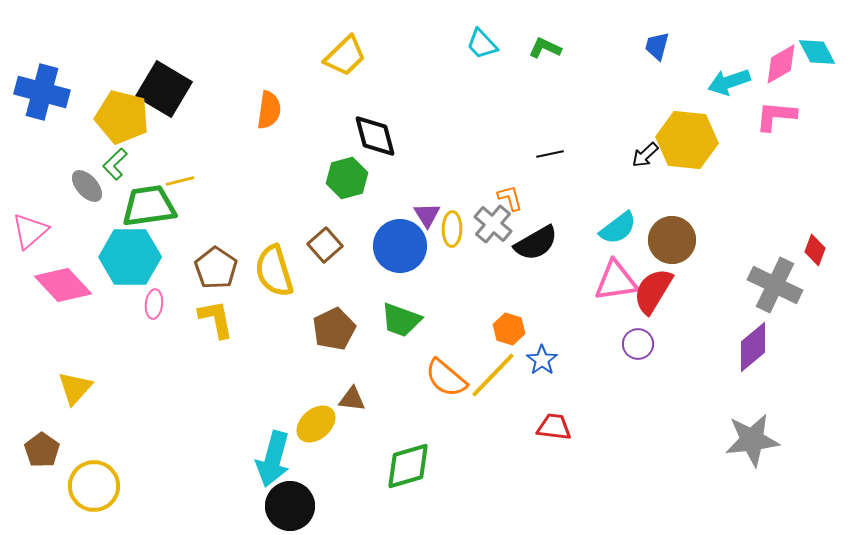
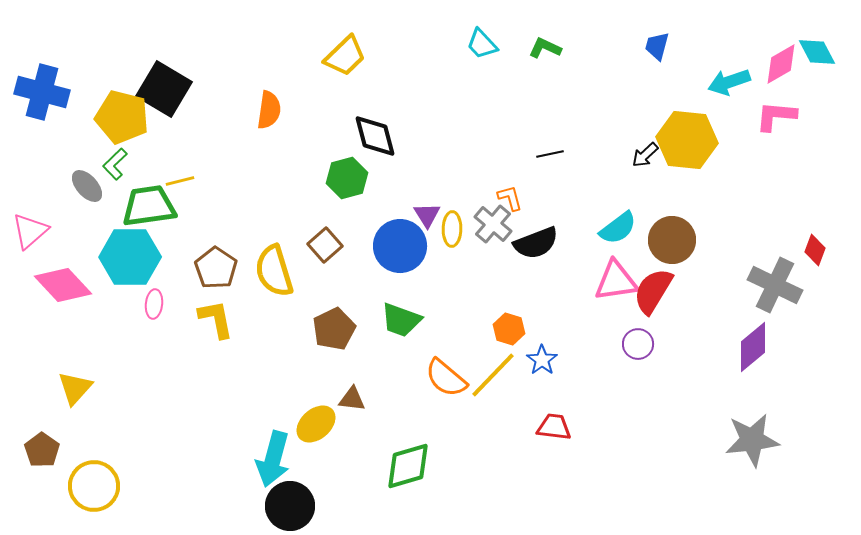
black semicircle at (536, 243): rotated 9 degrees clockwise
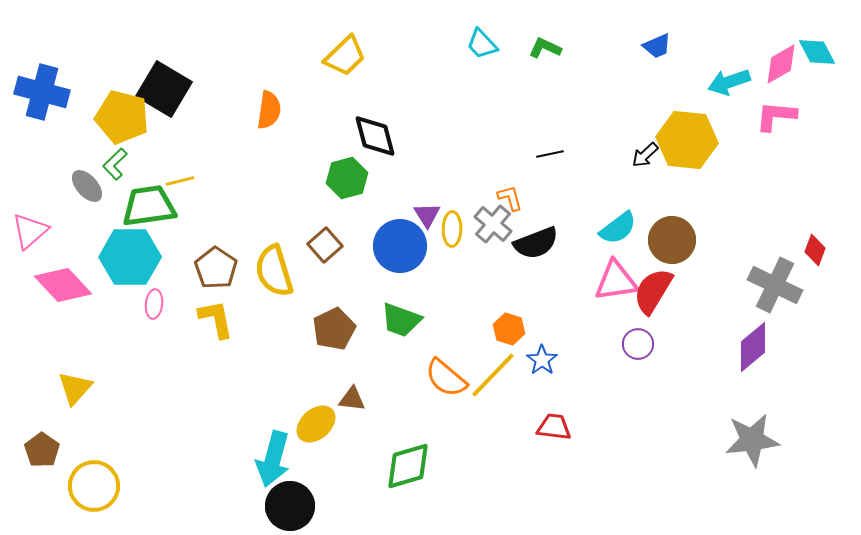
blue trapezoid at (657, 46): rotated 128 degrees counterclockwise
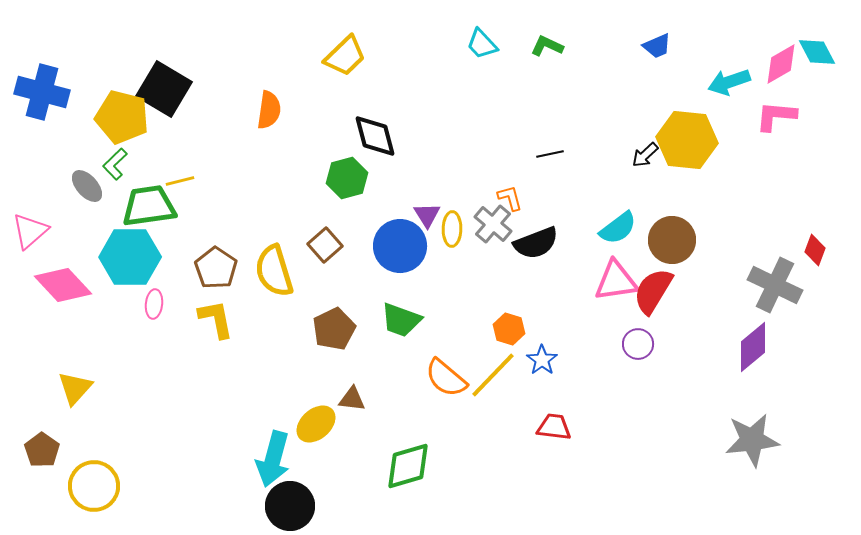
green L-shape at (545, 48): moved 2 px right, 2 px up
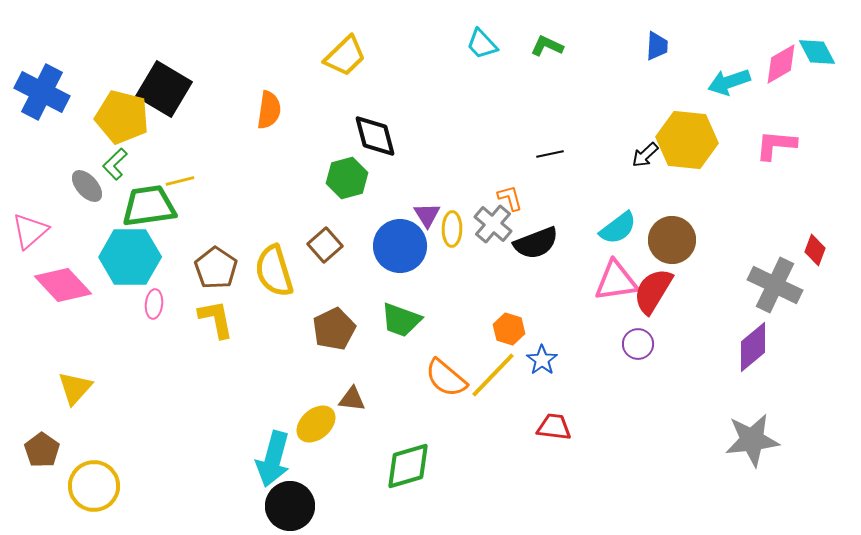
blue trapezoid at (657, 46): rotated 64 degrees counterclockwise
blue cross at (42, 92): rotated 12 degrees clockwise
pink L-shape at (776, 116): moved 29 px down
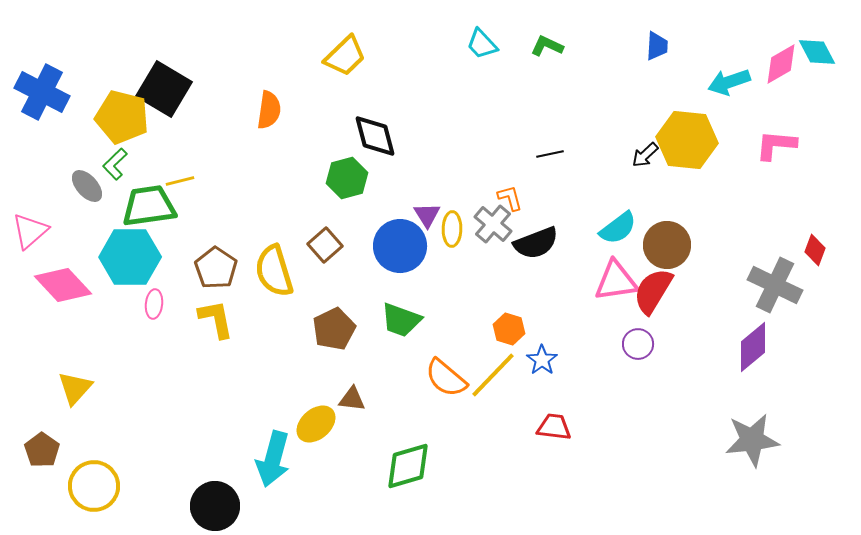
brown circle at (672, 240): moved 5 px left, 5 px down
black circle at (290, 506): moved 75 px left
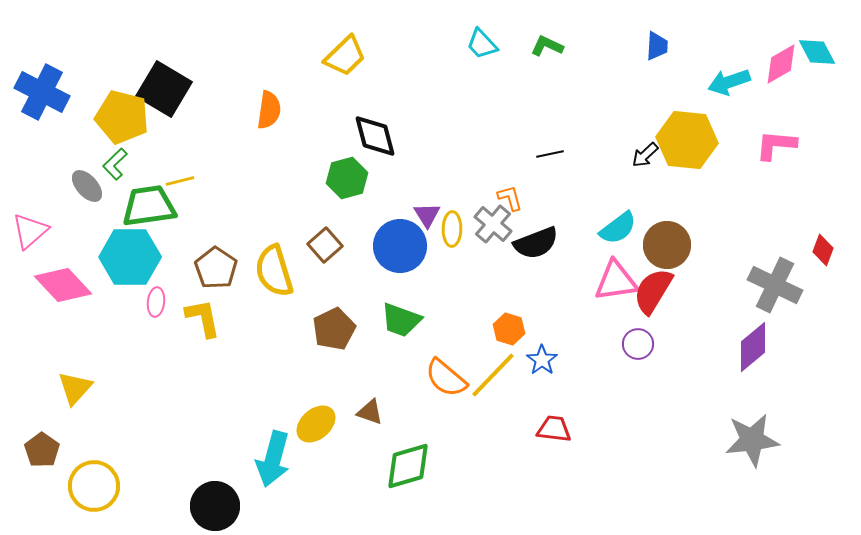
red diamond at (815, 250): moved 8 px right
pink ellipse at (154, 304): moved 2 px right, 2 px up
yellow L-shape at (216, 319): moved 13 px left, 1 px up
brown triangle at (352, 399): moved 18 px right, 13 px down; rotated 12 degrees clockwise
red trapezoid at (554, 427): moved 2 px down
